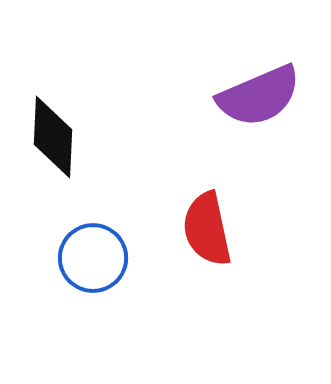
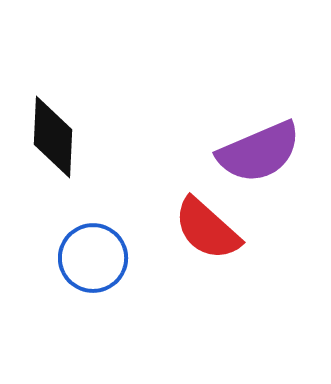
purple semicircle: moved 56 px down
red semicircle: rotated 36 degrees counterclockwise
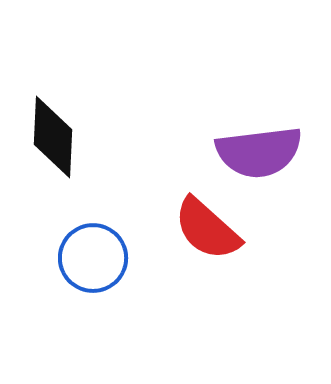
purple semicircle: rotated 16 degrees clockwise
